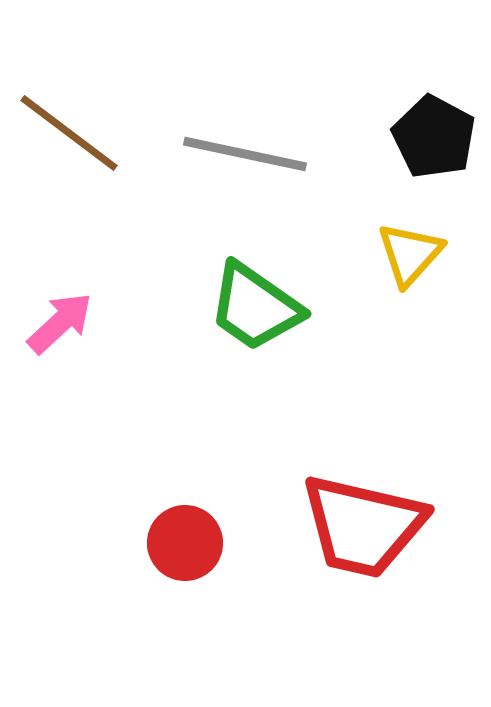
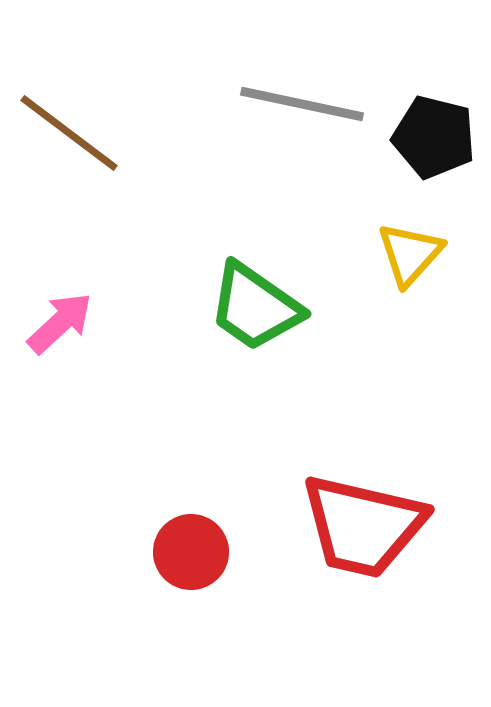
black pentagon: rotated 14 degrees counterclockwise
gray line: moved 57 px right, 50 px up
red circle: moved 6 px right, 9 px down
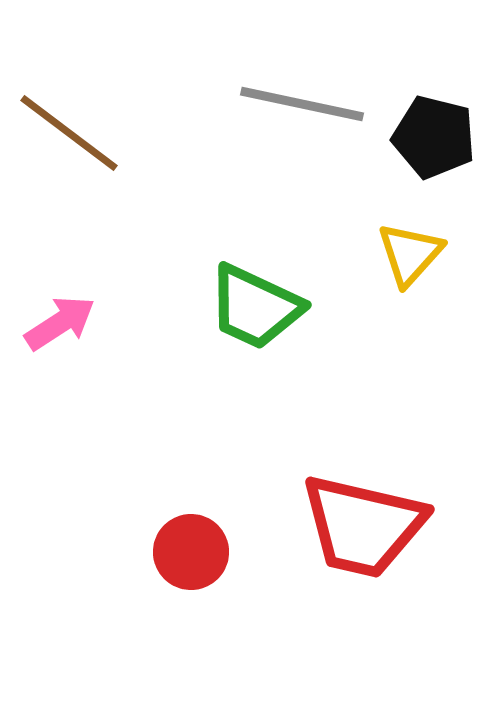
green trapezoid: rotated 10 degrees counterclockwise
pink arrow: rotated 10 degrees clockwise
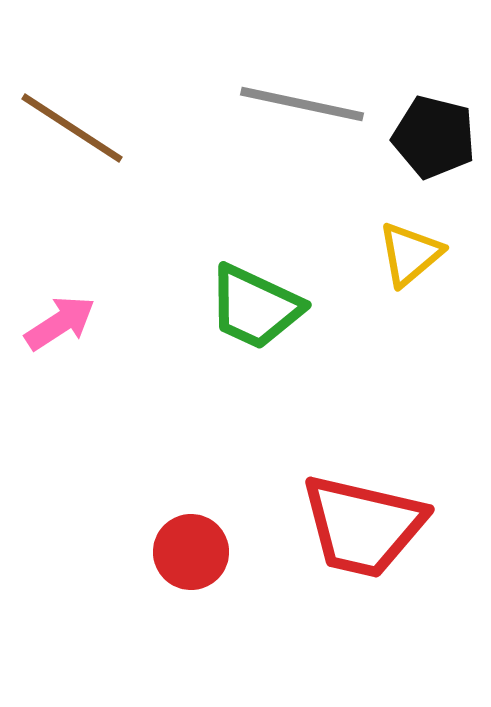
brown line: moved 3 px right, 5 px up; rotated 4 degrees counterclockwise
yellow triangle: rotated 8 degrees clockwise
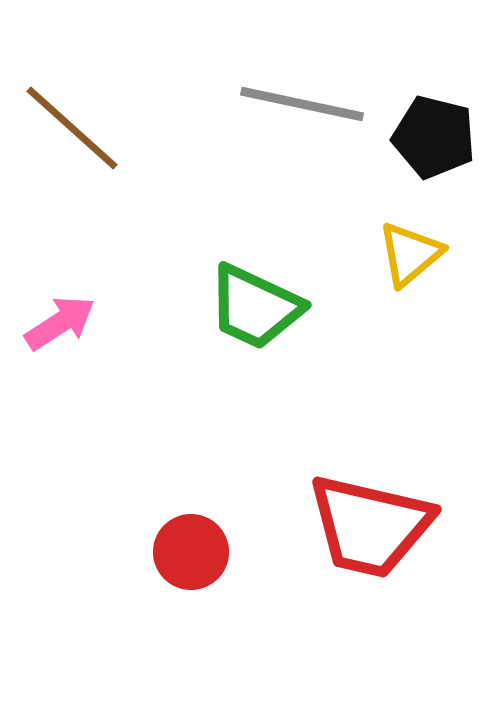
brown line: rotated 9 degrees clockwise
red trapezoid: moved 7 px right
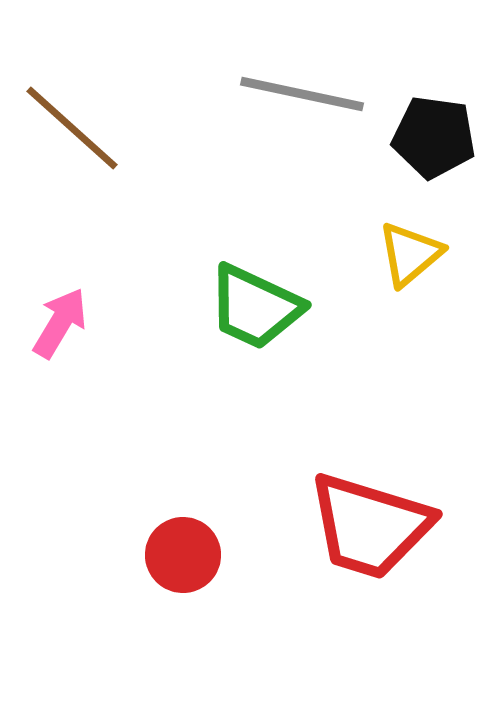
gray line: moved 10 px up
black pentagon: rotated 6 degrees counterclockwise
pink arrow: rotated 26 degrees counterclockwise
red trapezoid: rotated 4 degrees clockwise
red circle: moved 8 px left, 3 px down
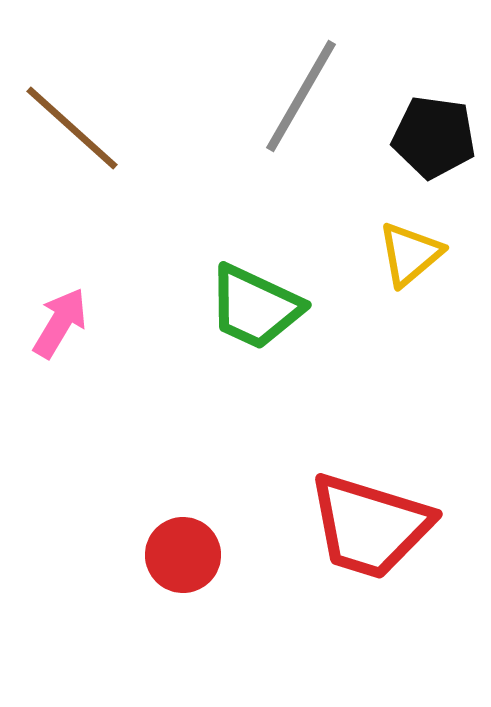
gray line: moved 1 px left, 2 px down; rotated 72 degrees counterclockwise
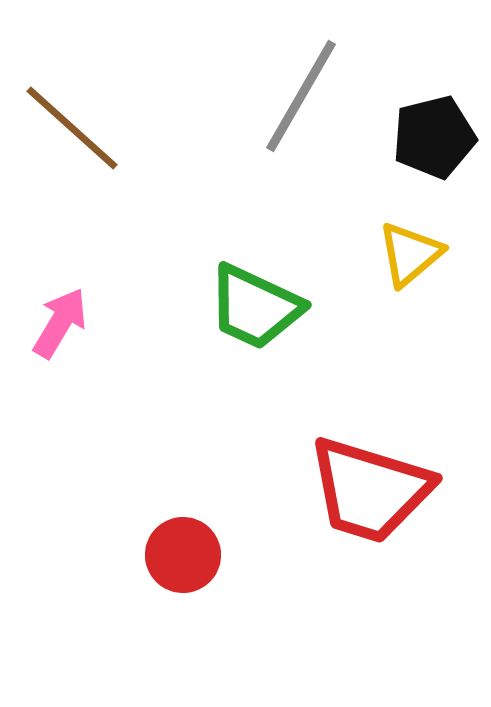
black pentagon: rotated 22 degrees counterclockwise
red trapezoid: moved 36 px up
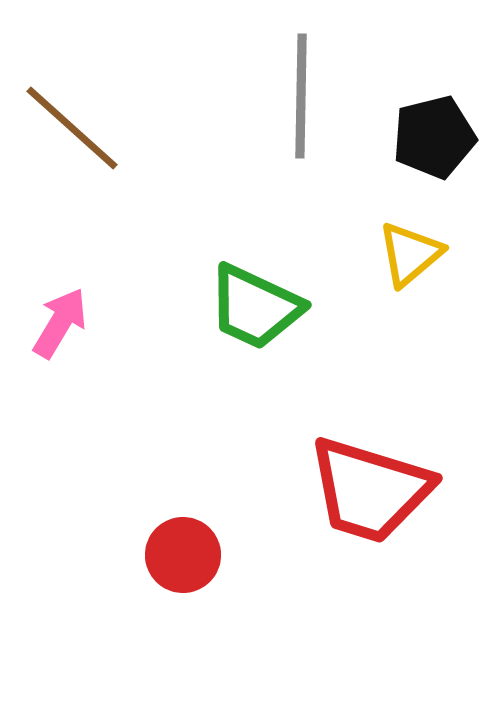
gray line: rotated 29 degrees counterclockwise
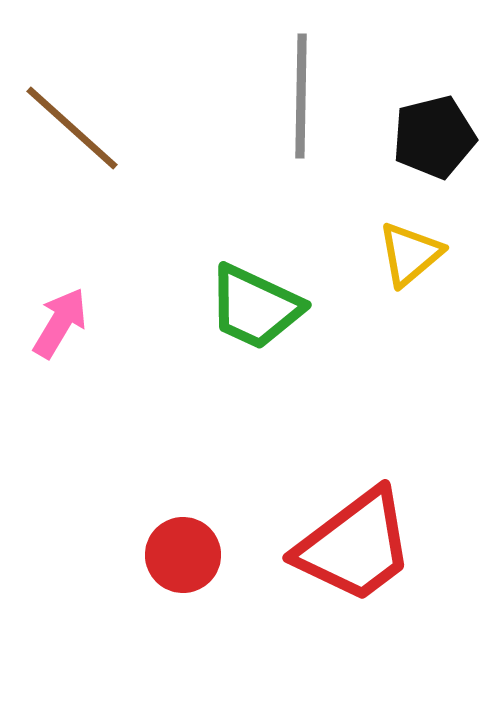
red trapezoid: moved 15 px left, 56 px down; rotated 54 degrees counterclockwise
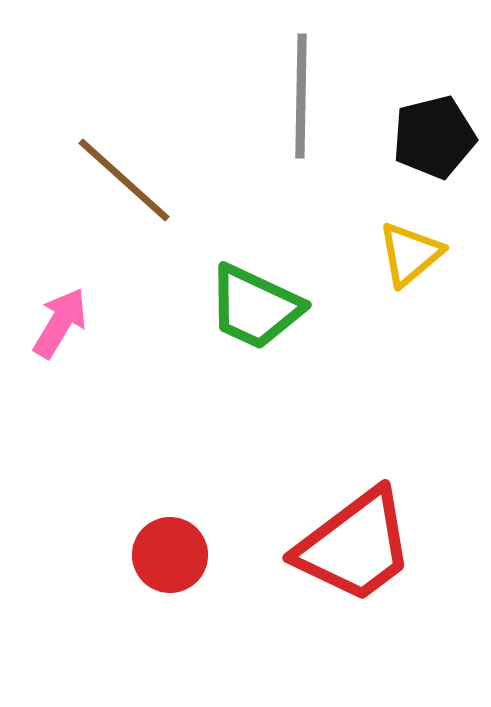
brown line: moved 52 px right, 52 px down
red circle: moved 13 px left
